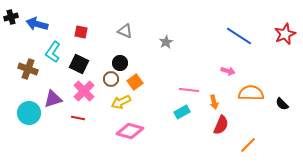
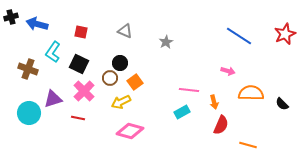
brown circle: moved 1 px left, 1 px up
orange line: rotated 60 degrees clockwise
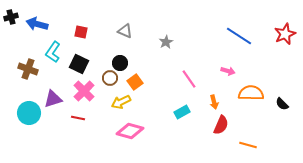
pink line: moved 11 px up; rotated 48 degrees clockwise
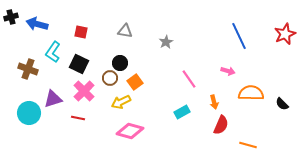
gray triangle: rotated 14 degrees counterclockwise
blue line: rotated 32 degrees clockwise
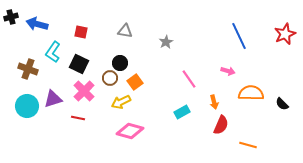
cyan circle: moved 2 px left, 7 px up
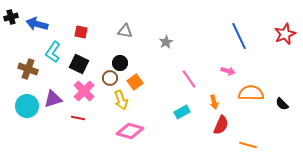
yellow arrow: moved 2 px up; rotated 84 degrees counterclockwise
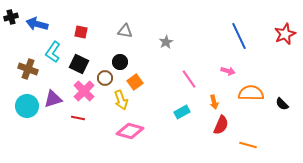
black circle: moved 1 px up
brown circle: moved 5 px left
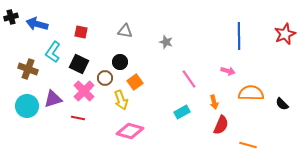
blue line: rotated 24 degrees clockwise
gray star: rotated 24 degrees counterclockwise
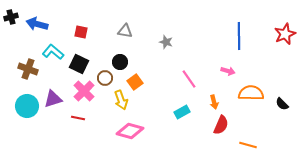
cyan L-shape: rotated 95 degrees clockwise
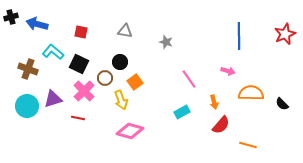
red semicircle: rotated 18 degrees clockwise
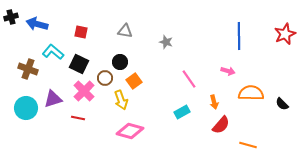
orange square: moved 1 px left, 1 px up
cyan circle: moved 1 px left, 2 px down
